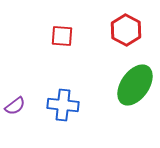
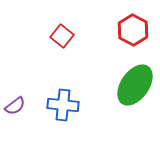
red hexagon: moved 7 px right
red square: rotated 35 degrees clockwise
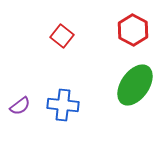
purple semicircle: moved 5 px right
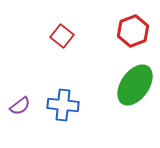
red hexagon: moved 1 px down; rotated 12 degrees clockwise
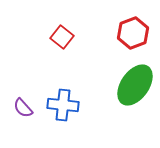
red hexagon: moved 2 px down
red square: moved 1 px down
purple semicircle: moved 3 px right, 2 px down; rotated 85 degrees clockwise
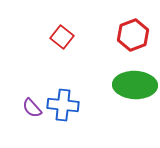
red hexagon: moved 2 px down
green ellipse: rotated 57 degrees clockwise
purple semicircle: moved 9 px right
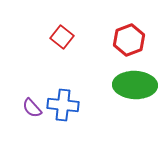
red hexagon: moved 4 px left, 5 px down
